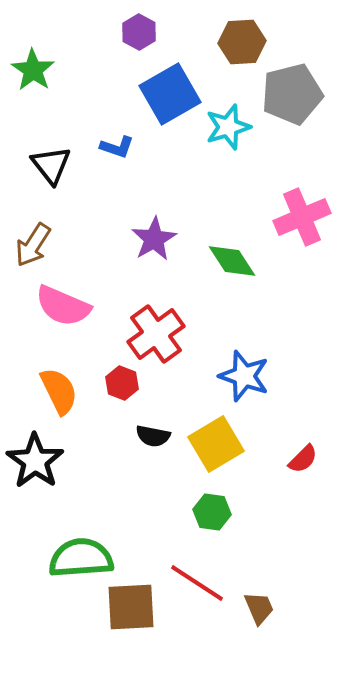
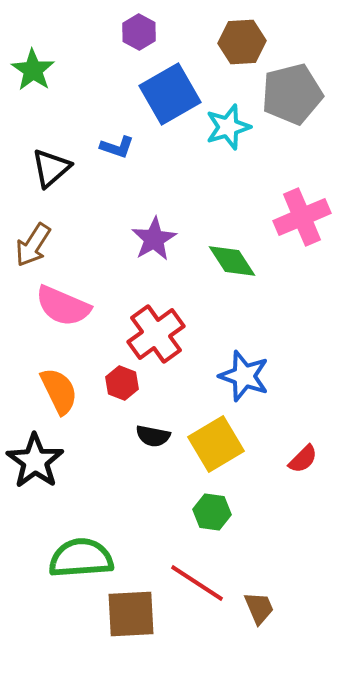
black triangle: moved 3 px down; rotated 27 degrees clockwise
brown square: moved 7 px down
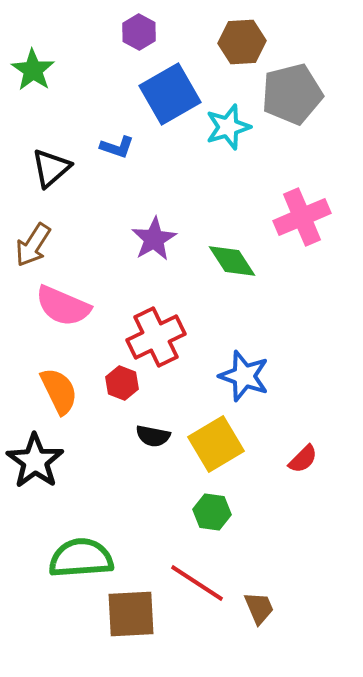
red cross: moved 3 px down; rotated 10 degrees clockwise
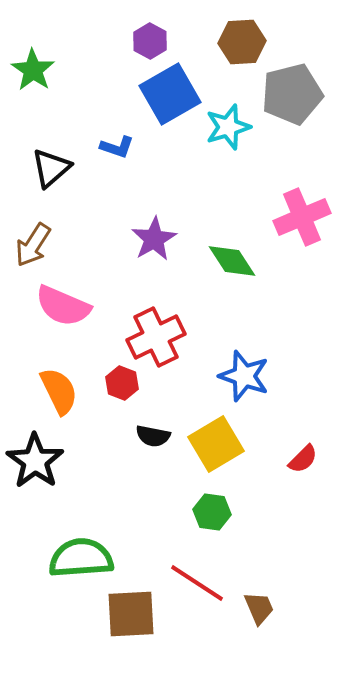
purple hexagon: moved 11 px right, 9 px down
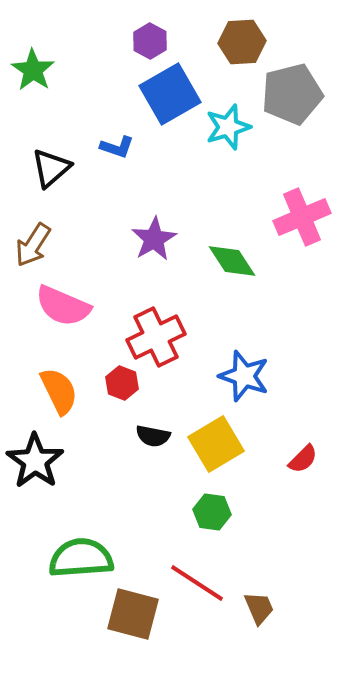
brown square: moved 2 px right; rotated 18 degrees clockwise
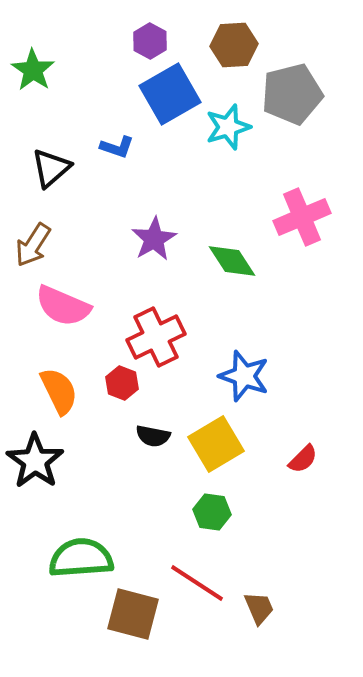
brown hexagon: moved 8 px left, 3 px down
